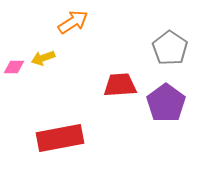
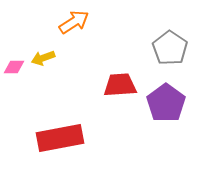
orange arrow: moved 1 px right
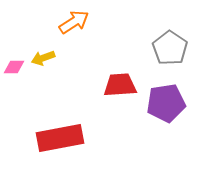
purple pentagon: rotated 27 degrees clockwise
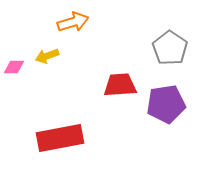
orange arrow: moved 1 px left; rotated 16 degrees clockwise
yellow arrow: moved 4 px right, 2 px up
purple pentagon: moved 1 px down
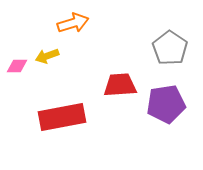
orange arrow: moved 1 px down
pink diamond: moved 3 px right, 1 px up
red rectangle: moved 2 px right, 21 px up
